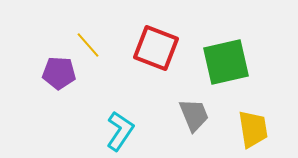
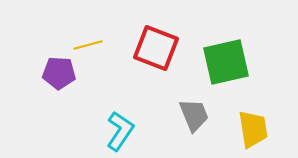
yellow line: rotated 64 degrees counterclockwise
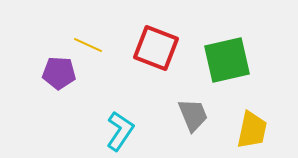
yellow line: rotated 40 degrees clockwise
green square: moved 1 px right, 2 px up
gray trapezoid: moved 1 px left
yellow trapezoid: moved 1 px left, 1 px down; rotated 21 degrees clockwise
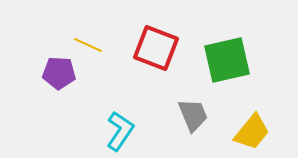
yellow trapezoid: moved 2 px down; rotated 27 degrees clockwise
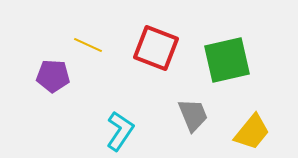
purple pentagon: moved 6 px left, 3 px down
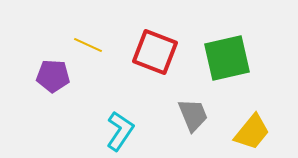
red square: moved 1 px left, 4 px down
green square: moved 2 px up
